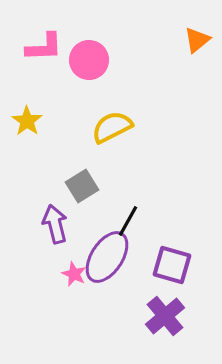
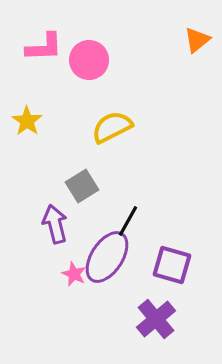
purple cross: moved 9 px left, 3 px down
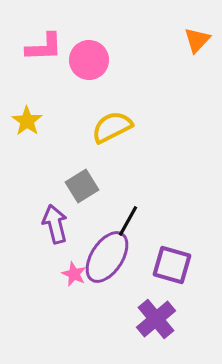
orange triangle: rotated 8 degrees counterclockwise
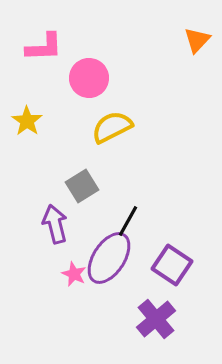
pink circle: moved 18 px down
purple ellipse: moved 2 px right, 1 px down
purple square: rotated 18 degrees clockwise
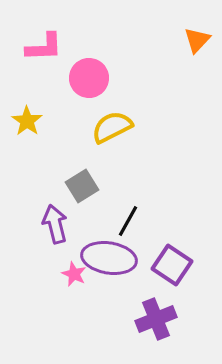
purple ellipse: rotated 66 degrees clockwise
purple cross: rotated 18 degrees clockwise
